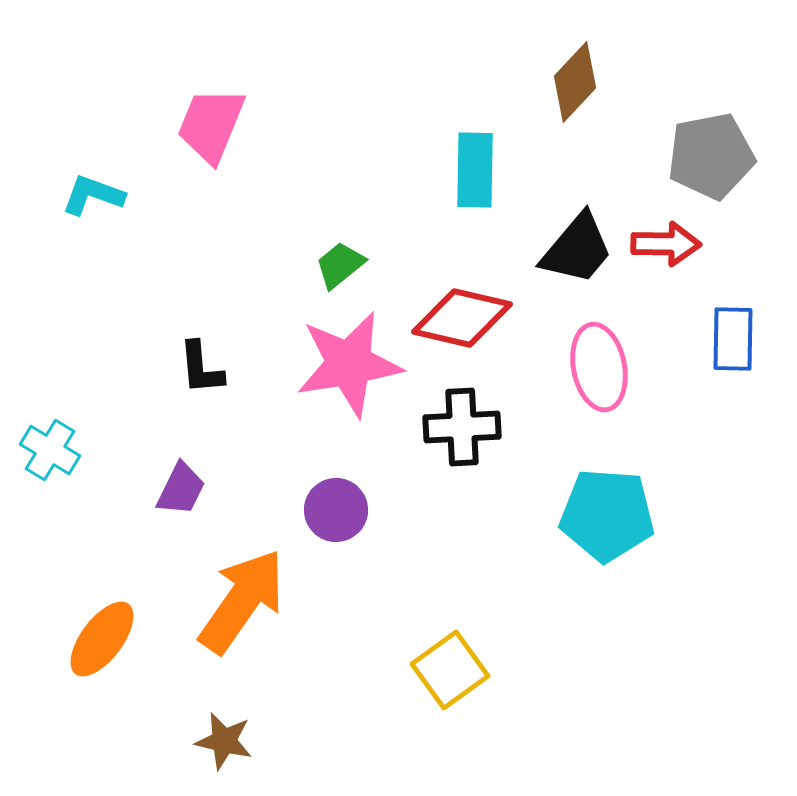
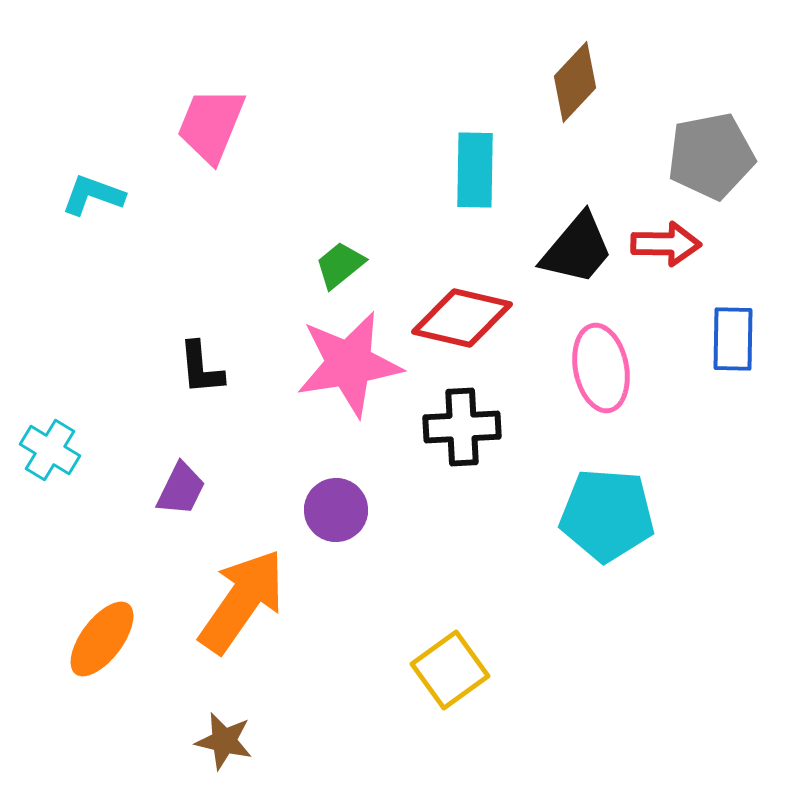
pink ellipse: moved 2 px right, 1 px down
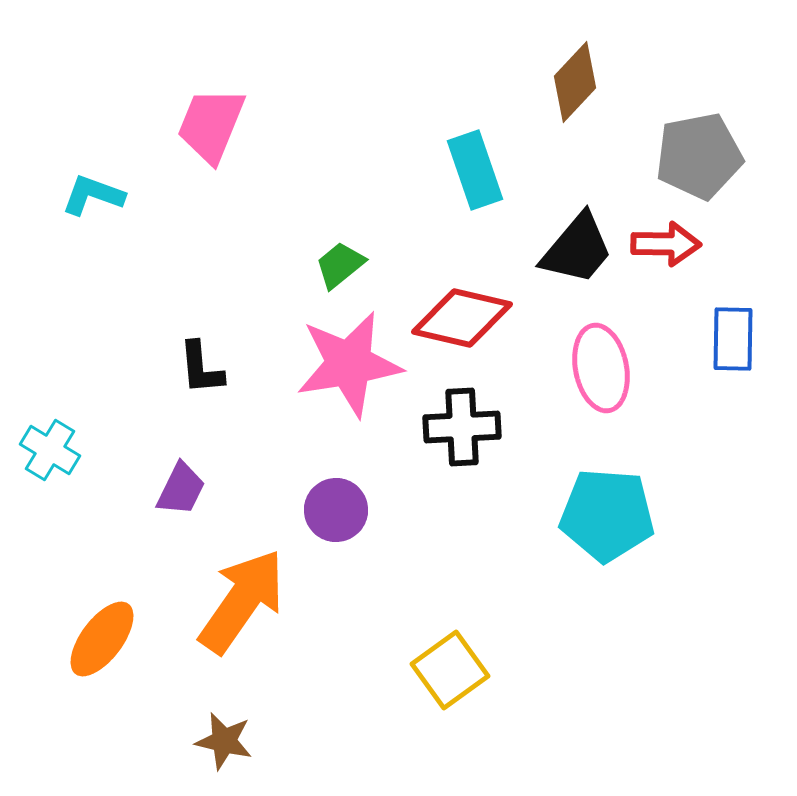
gray pentagon: moved 12 px left
cyan rectangle: rotated 20 degrees counterclockwise
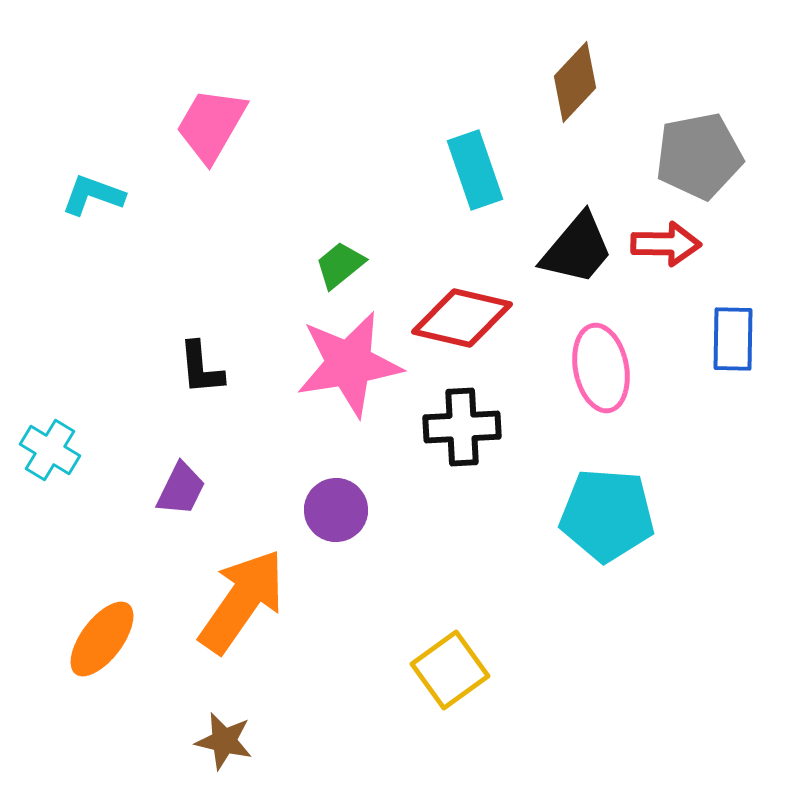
pink trapezoid: rotated 8 degrees clockwise
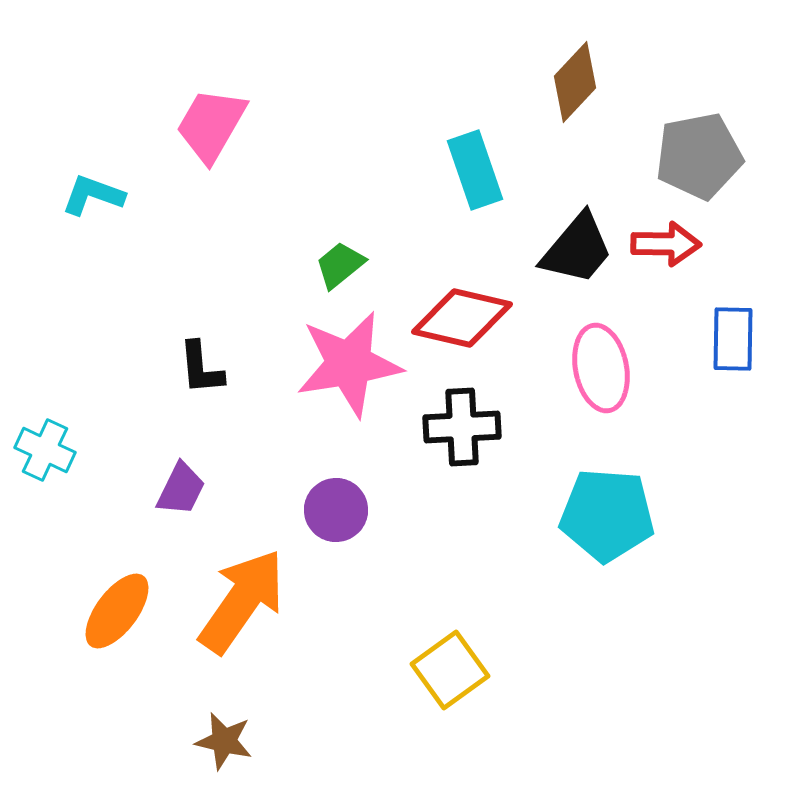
cyan cross: moved 5 px left; rotated 6 degrees counterclockwise
orange ellipse: moved 15 px right, 28 px up
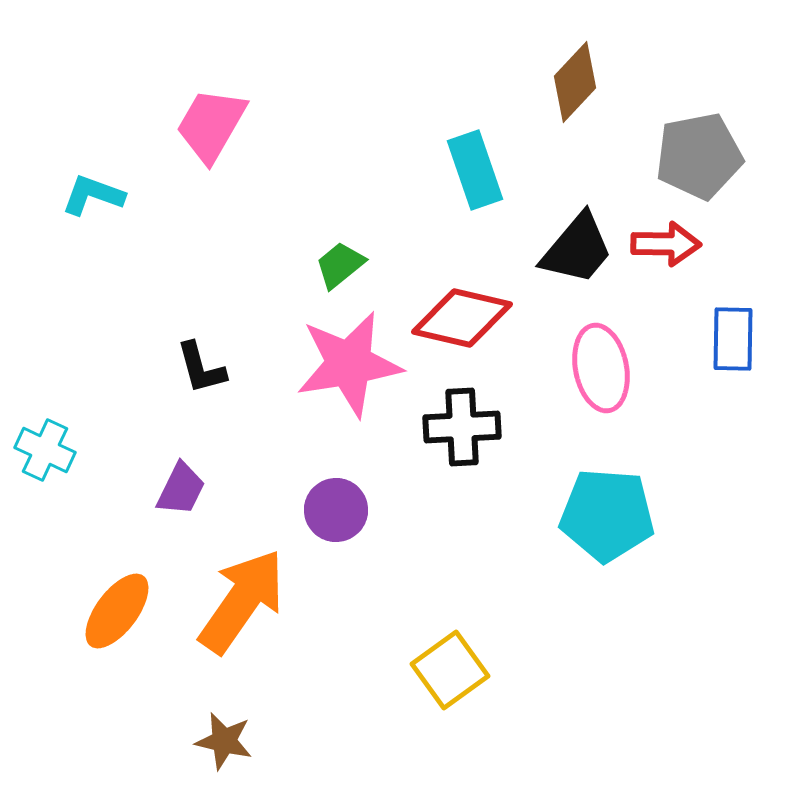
black L-shape: rotated 10 degrees counterclockwise
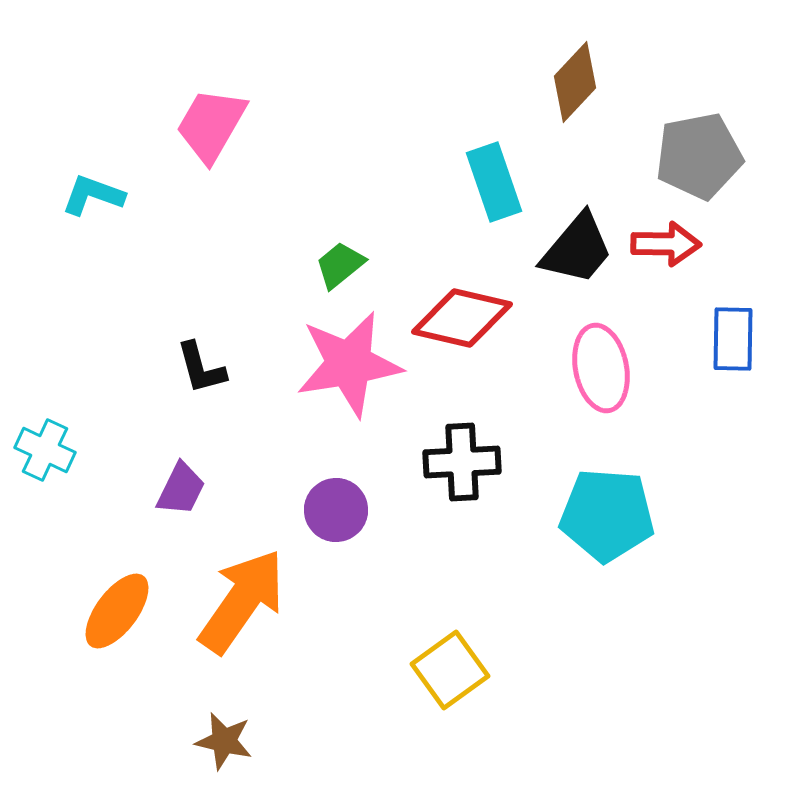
cyan rectangle: moved 19 px right, 12 px down
black cross: moved 35 px down
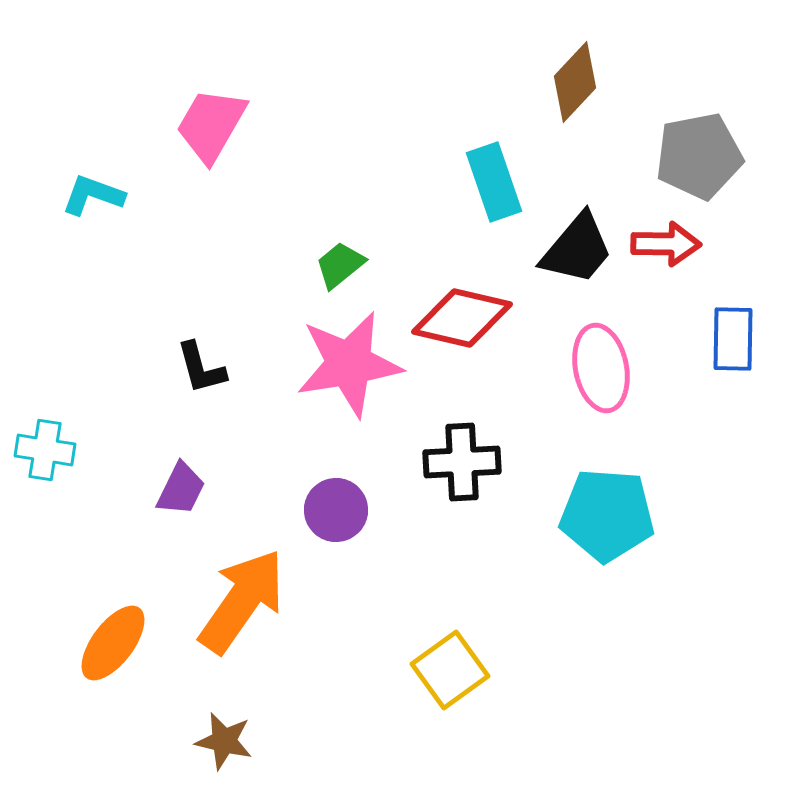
cyan cross: rotated 16 degrees counterclockwise
orange ellipse: moved 4 px left, 32 px down
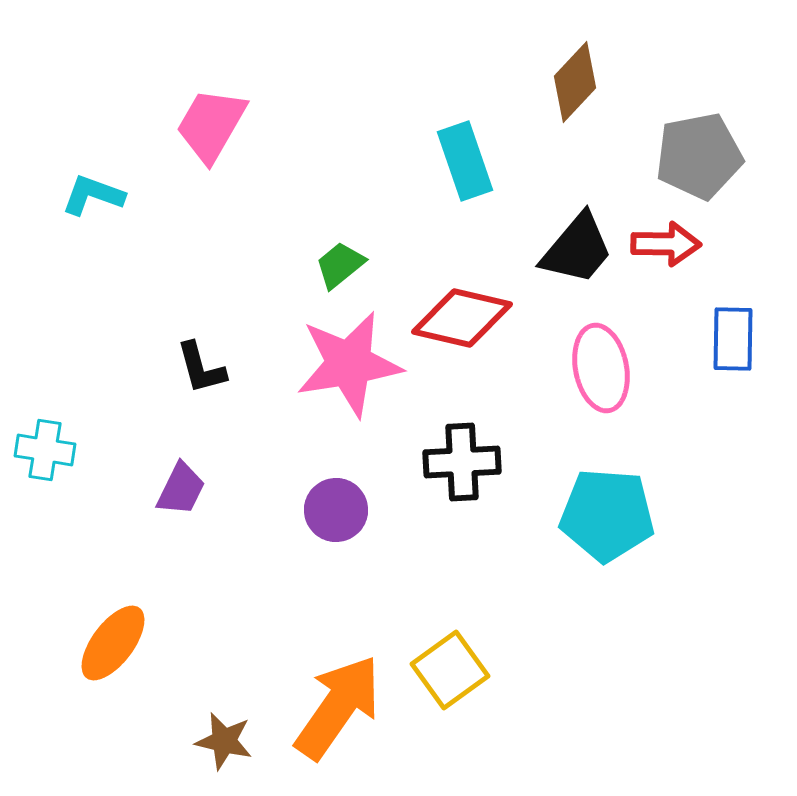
cyan rectangle: moved 29 px left, 21 px up
orange arrow: moved 96 px right, 106 px down
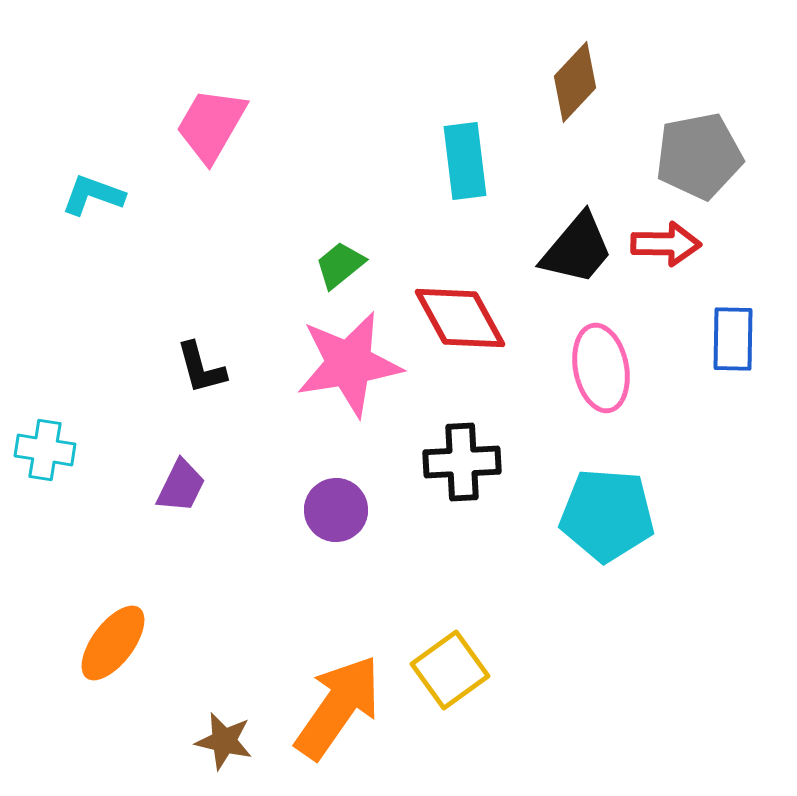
cyan rectangle: rotated 12 degrees clockwise
red diamond: moved 2 px left; rotated 48 degrees clockwise
purple trapezoid: moved 3 px up
